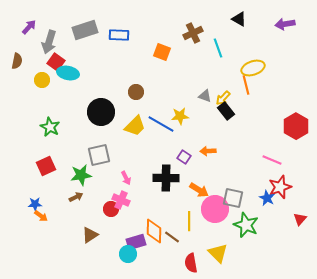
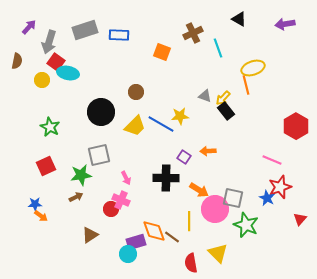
orange diamond at (154, 231): rotated 20 degrees counterclockwise
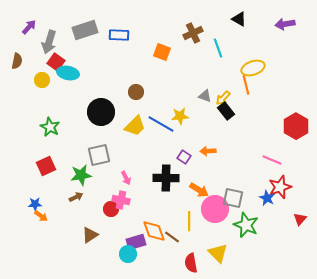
pink cross at (121, 200): rotated 12 degrees counterclockwise
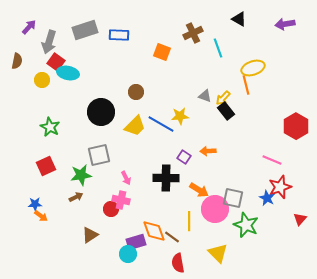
red semicircle at (191, 263): moved 13 px left
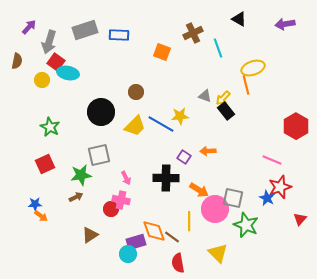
red square at (46, 166): moved 1 px left, 2 px up
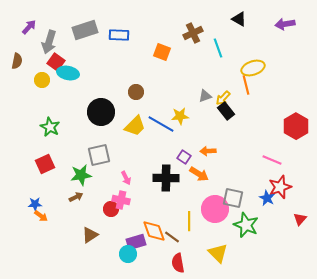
gray triangle at (205, 96): rotated 40 degrees counterclockwise
orange arrow at (199, 190): moved 16 px up
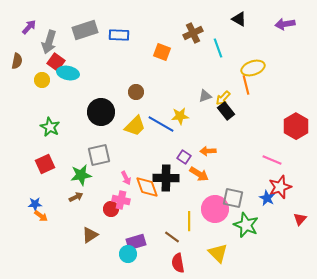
orange diamond at (154, 231): moved 7 px left, 44 px up
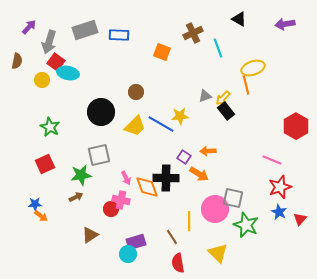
blue star at (267, 198): moved 12 px right, 14 px down
brown line at (172, 237): rotated 21 degrees clockwise
